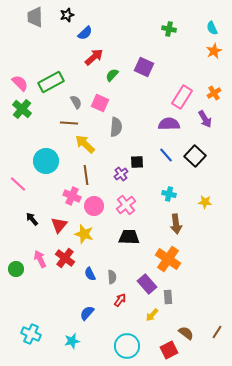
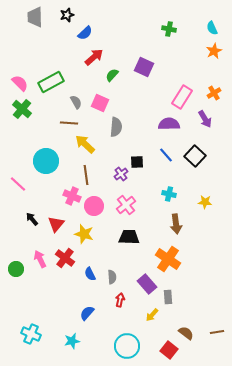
red triangle at (59, 225): moved 3 px left, 1 px up
red arrow at (120, 300): rotated 24 degrees counterclockwise
brown line at (217, 332): rotated 48 degrees clockwise
red square at (169, 350): rotated 24 degrees counterclockwise
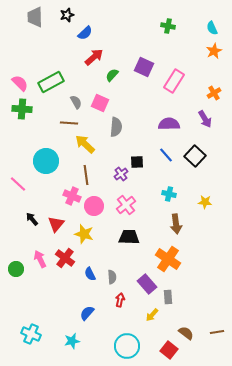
green cross at (169, 29): moved 1 px left, 3 px up
pink rectangle at (182, 97): moved 8 px left, 16 px up
green cross at (22, 109): rotated 36 degrees counterclockwise
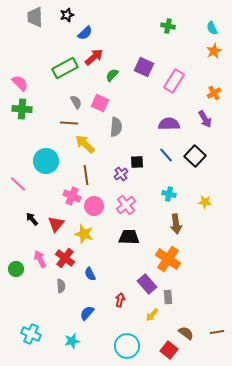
green rectangle at (51, 82): moved 14 px right, 14 px up
gray semicircle at (112, 277): moved 51 px left, 9 px down
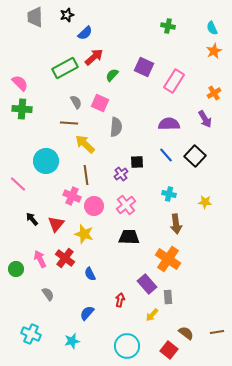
gray semicircle at (61, 286): moved 13 px left, 8 px down; rotated 32 degrees counterclockwise
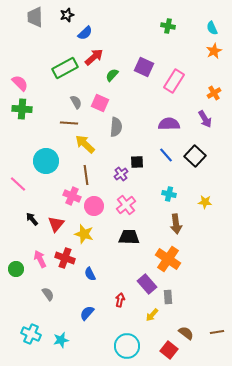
red cross at (65, 258): rotated 18 degrees counterclockwise
cyan star at (72, 341): moved 11 px left, 1 px up
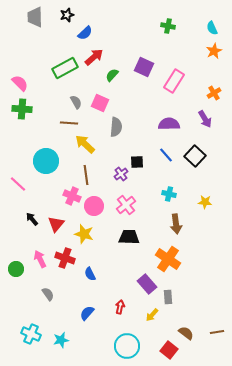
red arrow at (120, 300): moved 7 px down
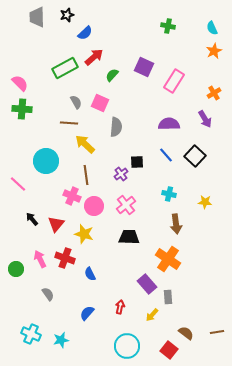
gray trapezoid at (35, 17): moved 2 px right
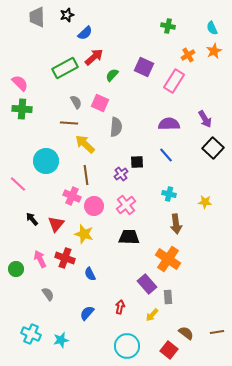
orange cross at (214, 93): moved 26 px left, 38 px up
black square at (195, 156): moved 18 px right, 8 px up
